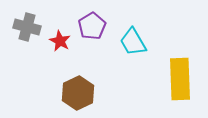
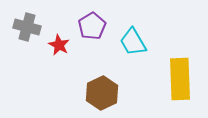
red star: moved 1 px left, 4 px down
brown hexagon: moved 24 px right
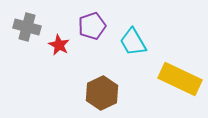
purple pentagon: rotated 12 degrees clockwise
yellow rectangle: rotated 63 degrees counterclockwise
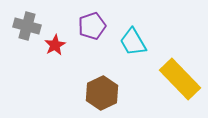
gray cross: moved 1 px up
red star: moved 4 px left; rotated 15 degrees clockwise
yellow rectangle: rotated 21 degrees clockwise
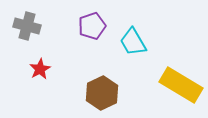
red star: moved 15 px left, 24 px down
yellow rectangle: moved 1 px right, 6 px down; rotated 15 degrees counterclockwise
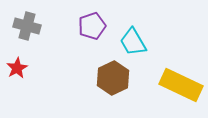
red star: moved 23 px left, 1 px up
yellow rectangle: rotated 6 degrees counterclockwise
brown hexagon: moved 11 px right, 15 px up
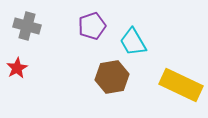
brown hexagon: moved 1 px left, 1 px up; rotated 16 degrees clockwise
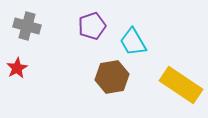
yellow rectangle: rotated 9 degrees clockwise
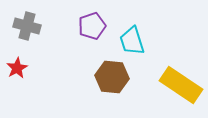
cyan trapezoid: moved 1 px left, 1 px up; rotated 12 degrees clockwise
brown hexagon: rotated 16 degrees clockwise
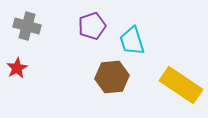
brown hexagon: rotated 12 degrees counterclockwise
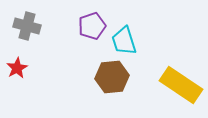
cyan trapezoid: moved 8 px left
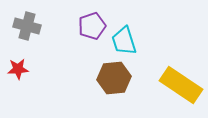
red star: moved 1 px right, 1 px down; rotated 25 degrees clockwise
brown hexagon: moved 2 px right, 1 px down
